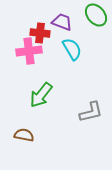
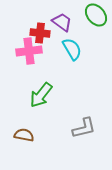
purple trapezoid: rotated 15 degrees clockwise
gray L-shape: moved 7 px left, 16 px down
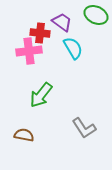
green ellipse: rotated 25 degrees counterclockwise
cyan semicircle: moved 1 px right, 1 px up
gray L-shape: rotated 70 degrees clockwise
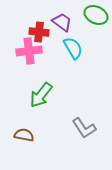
red cross: moved 1 px left, 1 px up
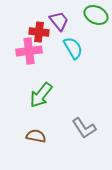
purple trapezoid: moved 3 px left, 1 px up; rotated 15 degrees clockwise
brown semicircle: moved 12 px right, 1 px down
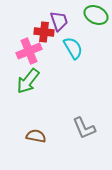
purple trapezoid: rotated 20 degrees clockwise
red cross: moved 5 px right
pink cross: rotated 15 degrees counterclockwise
green arrow: moved 13 px left, 14 px up
gray L-shape: rotated 10 degrees clockwise
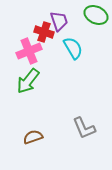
red cross: rotated 12 degrees clockwise
brown semicircle: moved 3 px left, 1 px down; rotated 30 degrees counterclockwise
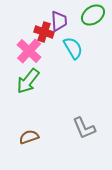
green ellipse: moved 3 px left; rotated 60 degrees counterclockwise
purple trapezoid: rotated 15 degrees clockwise
pink cross: rotated 25 degrees counterclockwise
brown semicircle: moved 4 px left
